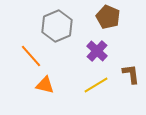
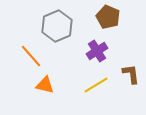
purple cross: rotated 15 degrees clockwise
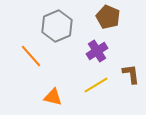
orange triangle: moved 8 px right, 12 px down
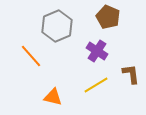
purple cross: rotated 25 degrees counterclockwise
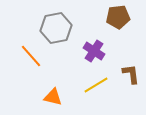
brown pentagon: moved 10 px right; rotated 30 degrees counterclockwise
gray hexagon: moved 1 px left, 2 px down; rotated 12 degrees clockwise
purple cross: moved 3 px left
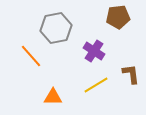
orange triangle: rotated 12 degrees counterclockwise
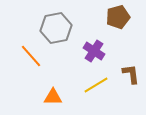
brown pentagon: rotated 10 degrees counterclockwise
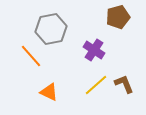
gray hexagon: moved 5 px left, 1 px down
purple cross: moved 1 px up
brown L-shape: moved 7 px left, 10 px down; rotated 15 degrees counterclockwise
yellow line: rotated 10 degrees counterclockwise
orange triangle: moved 4 px left, 5 px up; rotated 24 degrees clockwise
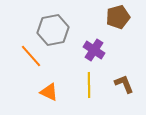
gray hexagon: moved 2 px right, 1 px down
yellow line: moved 7 px left; rotated 50 degrees counterclockwise
